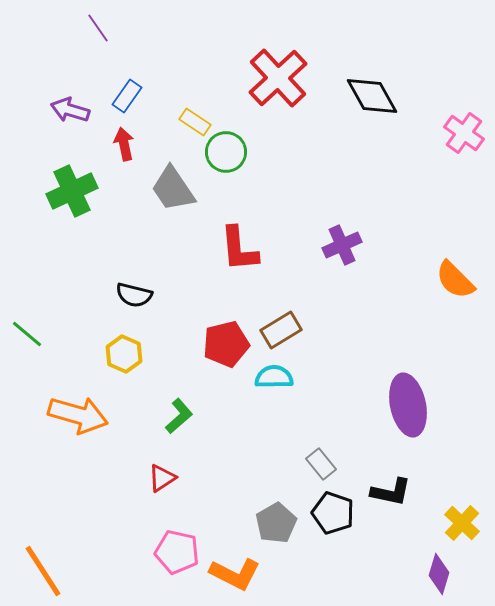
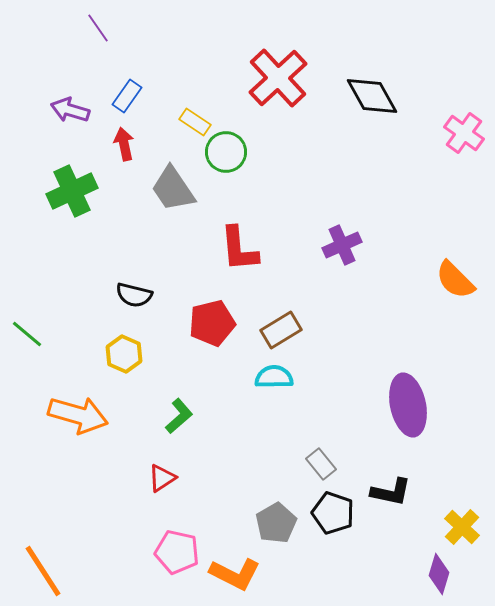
red pentagon: moved 14 px left, 21 px up
yellow cross: moved 4 px down
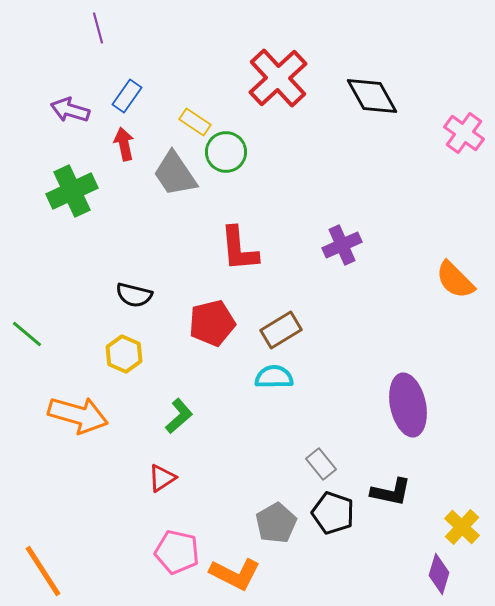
purple line: rotated 20 degrees clockwise
gray trapezoid: moved 2 px right, 15 px up
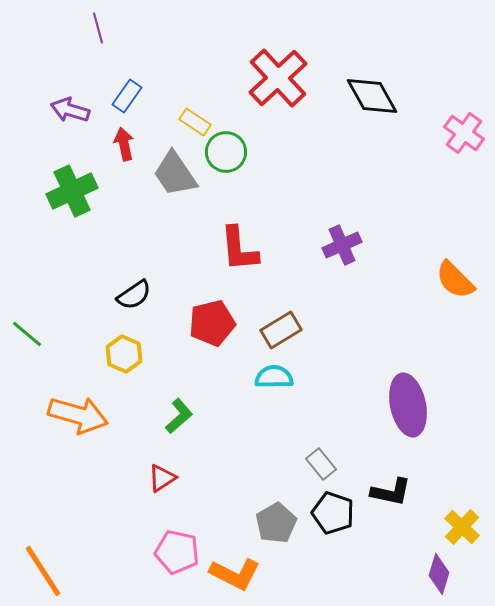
black semicircle: rotated 48 degrees counterclockwise
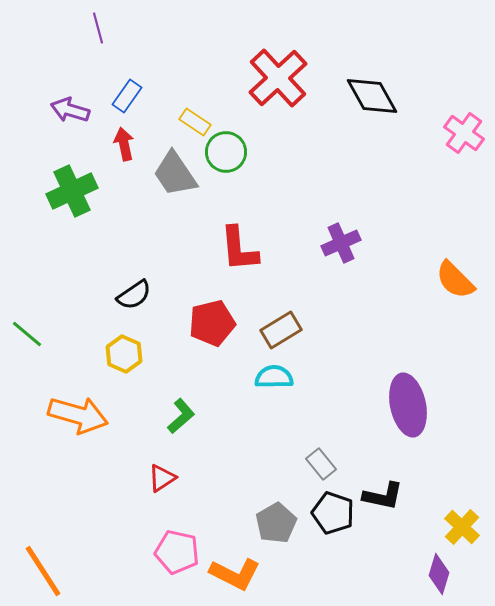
purple cross: moved 1 px left, 2 px up
green L-shape: moved 2 px right
black L-shape: moved 8 px left, 4 px down
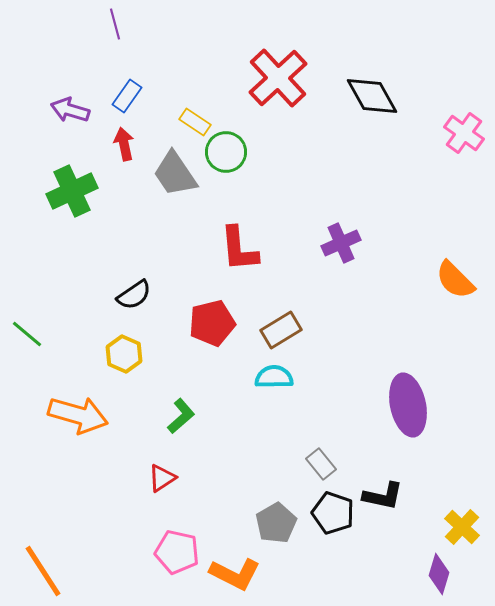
purple line: moved 17 px right, 4 px up
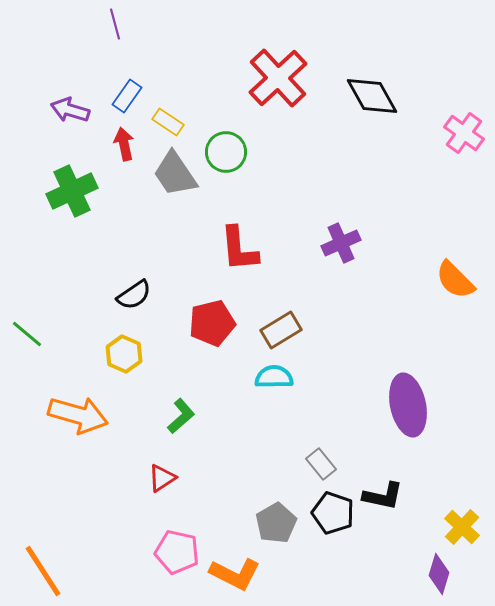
yellow rectangle: moved 27 px left
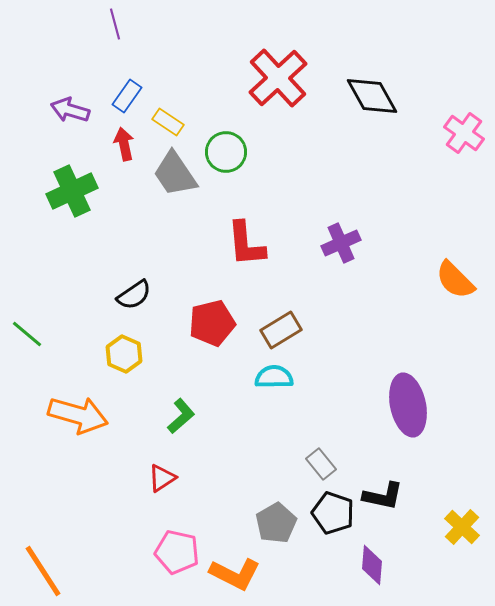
red L-shape: moved 7 px right, 5 px up
purple diamond: moved 67 px left, 9 px up; rotated 12 degrees counterclockwise
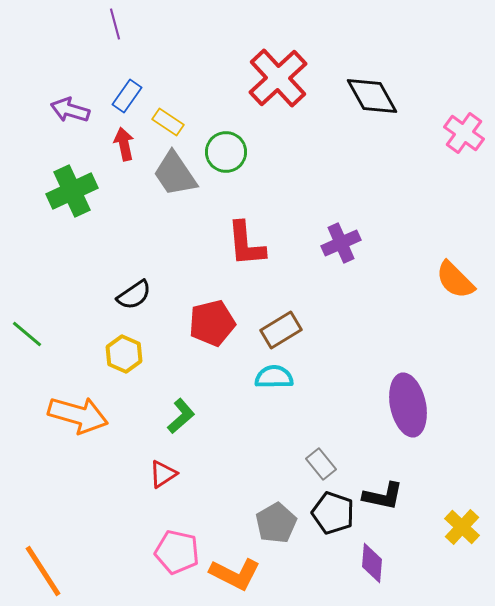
red triangle: moved 1 px right, 4 px up
purple diamond: moved 2 px up
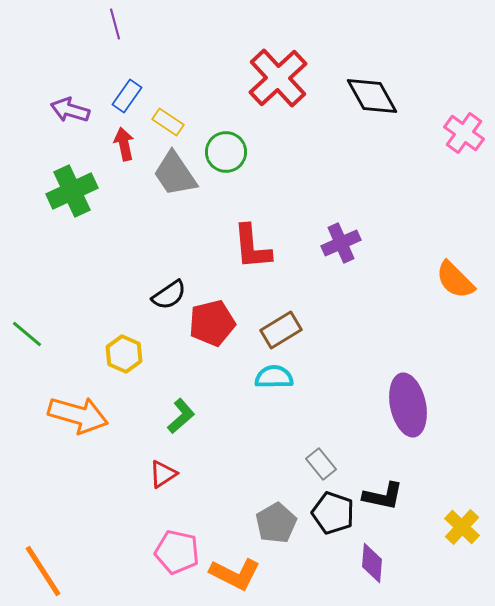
red L-shape: moved 6 px right, 3 px down
black semicircle: moved 35 px right
